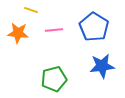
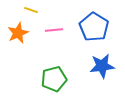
orange star: rotated 30 degrees counterclockwise
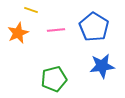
pink line: moved 2 px right
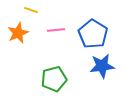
blue pentagon: moved 1 px left, 7 px down
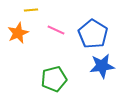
yellow line: rotated 24 degrees counterclockwise
pink line: rotated 30 degrees clockwise
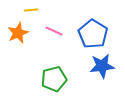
pink line: moved 2 px left, 1 px down
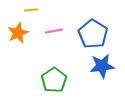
pink line: rotated 36 degrees counterclockwise
green pentagon: moved 1 px down; rotated 20 degrees counterclockwise
